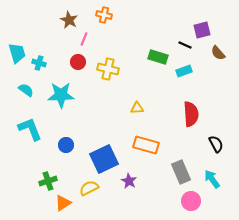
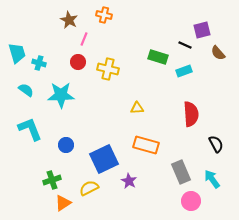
green cross: moved 4 px right, 1 px up
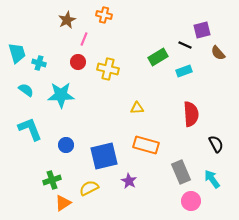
brown star: moved 2 px left; rotated 18 degrees clockwise
green rectangle: rotated 48 degrees counterclockwise
blue square: moved 3 px up; rotated 12 degrees clockwise
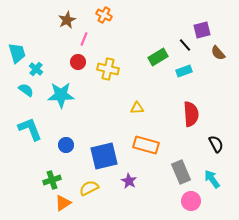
orange cross: rotated 14 degrees clockwise
black line: rotated 24 degrees clockwise
cyan cross: moved 3 px left, 6 px down; rotated 24 degrees clockwise
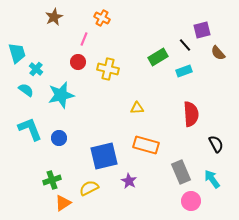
orange cross: moved 2 px left, 3 px down
brown star: moved 13 px left, 3 px up
cyan star: rotated 12 degrees counterclockwise
blue circle: moved 7 px left, 7 px up
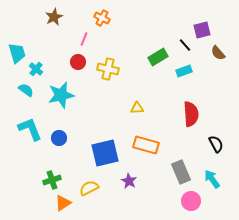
blue square: moved 1 px right, 3 px up
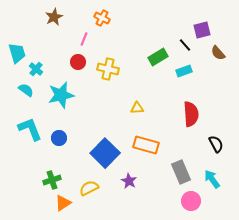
blue square: rotated 32 degrees counterclockwise
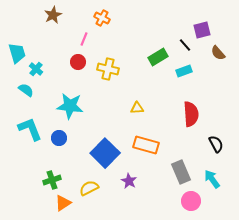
brown star: moved 1 px left, 2 px up
cyan star: moved 9 px right, 11 px down; rotated 20 degrees clockwise
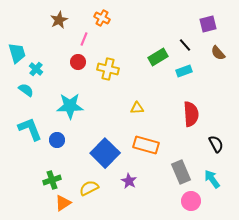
brown star: moved 6 px right, 5 px down
purple square: moved 6 px right, 6 px up
cyan star: rotated 8 degrees counterclockwise
blue circle: moved 2 px left, 2 px down
